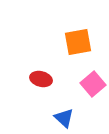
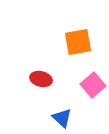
pink square: moved 1 px down
blue triangle: moved 2 px left
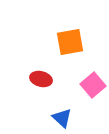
orange square: moved 8 px left
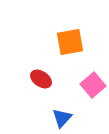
red ellipse: rotated 20 degrees clockwise
blue triangle: rotated 30 degrees clockwise
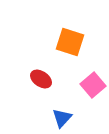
orange square: rotated 28 degrees clockwise
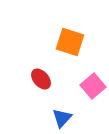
red ellipse: rotated 15 degrees clockwise
pink square: moved 1 px down
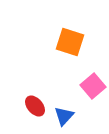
red ellipse: moved 6 px left, 27 px down
blue triangle: moved 2 px right, 2 px up
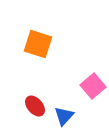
orange square: moved 32 px left, 2 px down
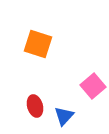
red ellipse: rotated 25 degrees clockwise
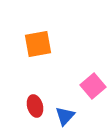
orange square: rotated 28 degrees counterclockwise
blue triangle: moved 1 px right
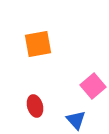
blue triangle: moved 11 px right, 4 px down; rotated 25 degrees counterclockwise
